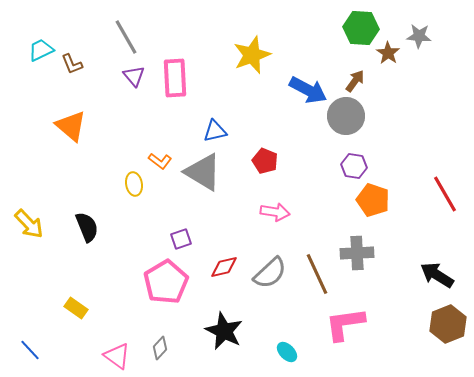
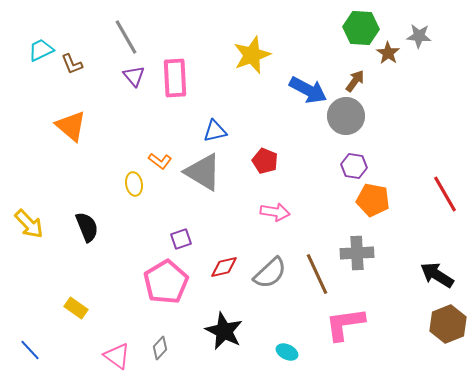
orange pentagon: rotated 8 degrees counterclockwise
cyan ellipse: rotated 20 degrees counterclockwise
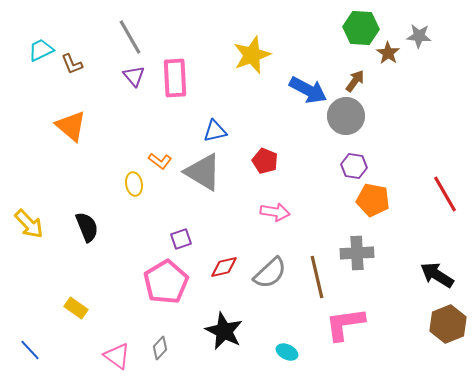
gray line: moved 4 px right
brown line: moved 3 px down; rotated 12 degrees clockwise
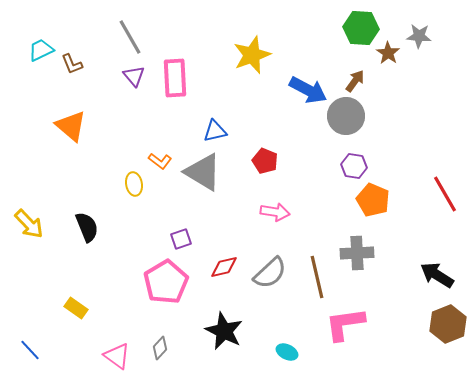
orange pentagon: rotated 12 degrees clockwise
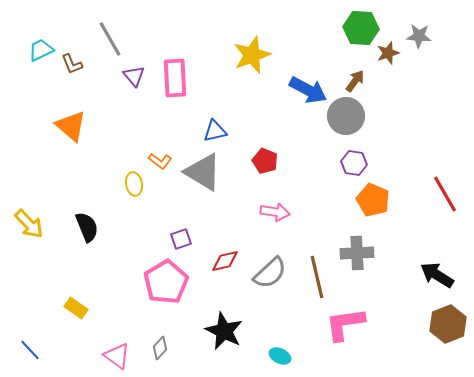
gray line: moved 20 px left, 2 px down
brown star: rotated 20 degrees clockwise
purple hexagon: moved 3 px up
red diamond: moved 1 px right, 6 px up
cyan ellipse: moved 7 px left, 4 px down
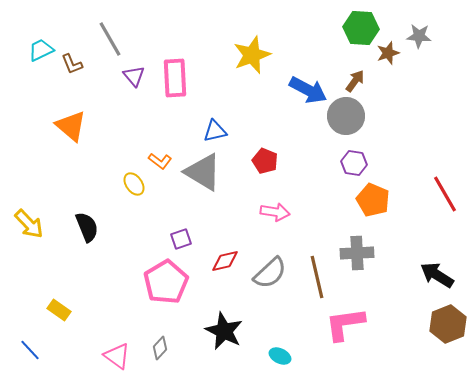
yellow ellipse: rotated 25 degrees counterclockwise
yellow rectangle: moved 17 px left, 2 px down
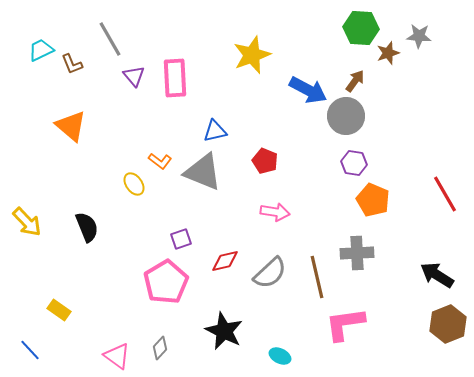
gray triangle: rotated 9 degrees counterclockwise
yellow arrow: moved 2 px left, 2 px up
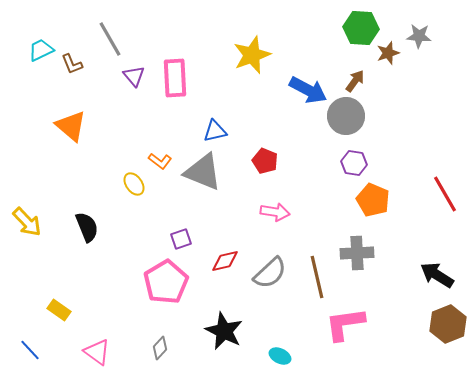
pink triangle: moved 20 px left, 4 px up
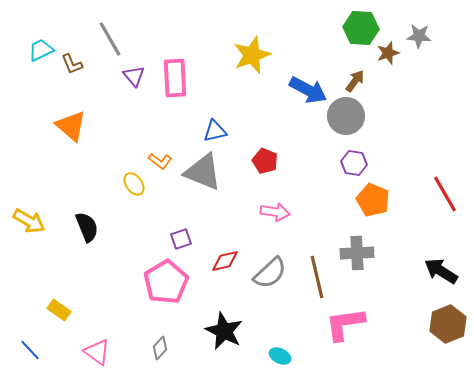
yellow arrow: moved 2 px right, 1 px up; rotated 16 degrees counterclockwise
black arrow: moved 4 px right, 4 px up
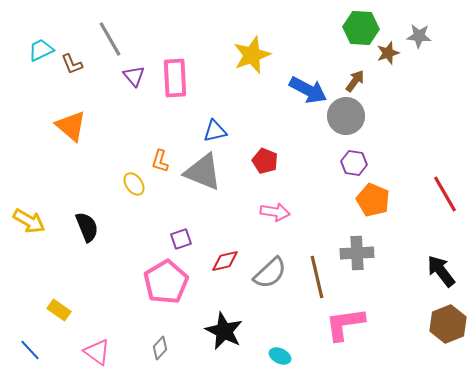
orange L-shape: rotated 70 degrees clockwise
black arrow: rotated 20 degrees clockwise
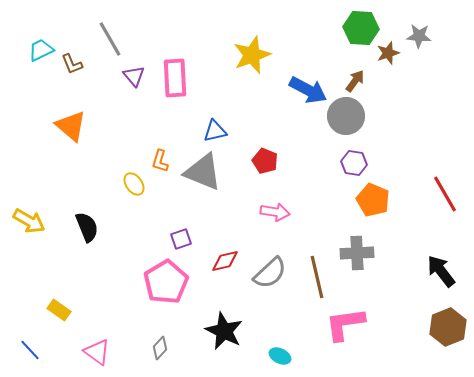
brown hexagon: moved 3 px down
